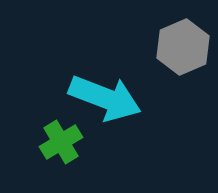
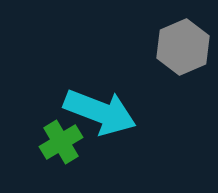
cyan arrow: moved 5 px left, 14 px down
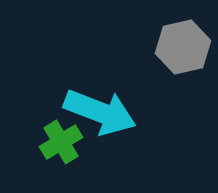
gray hexagon: rotated 10 degrees clockwise
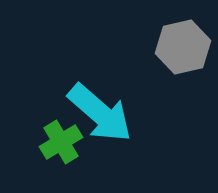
cyan arrow: moved 1 px down; rotated 20 degrees clockwise
